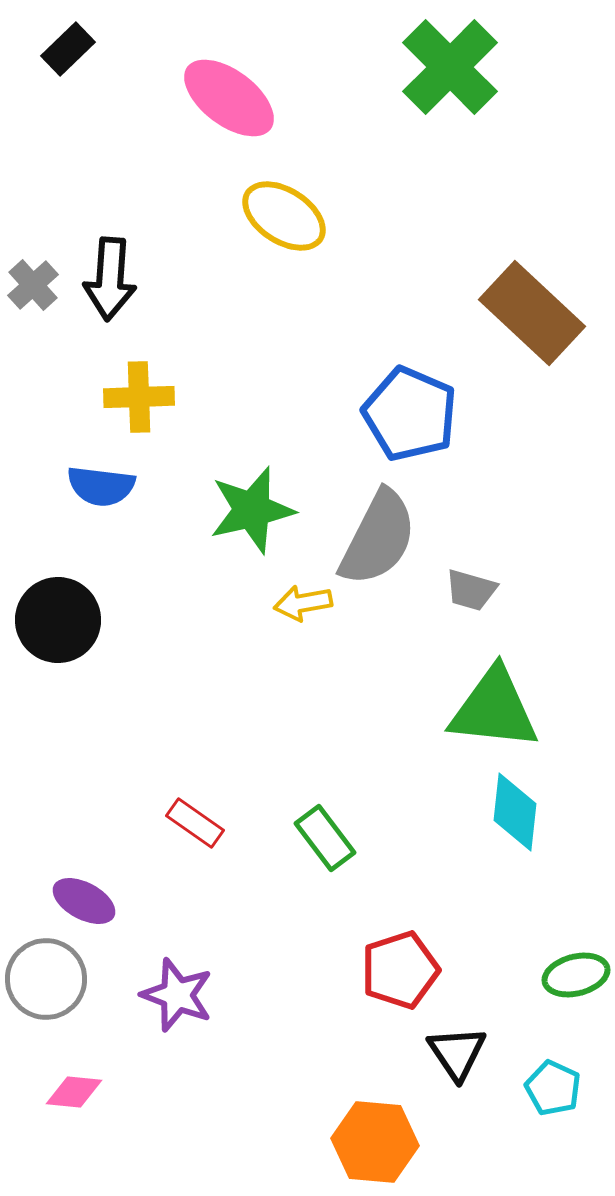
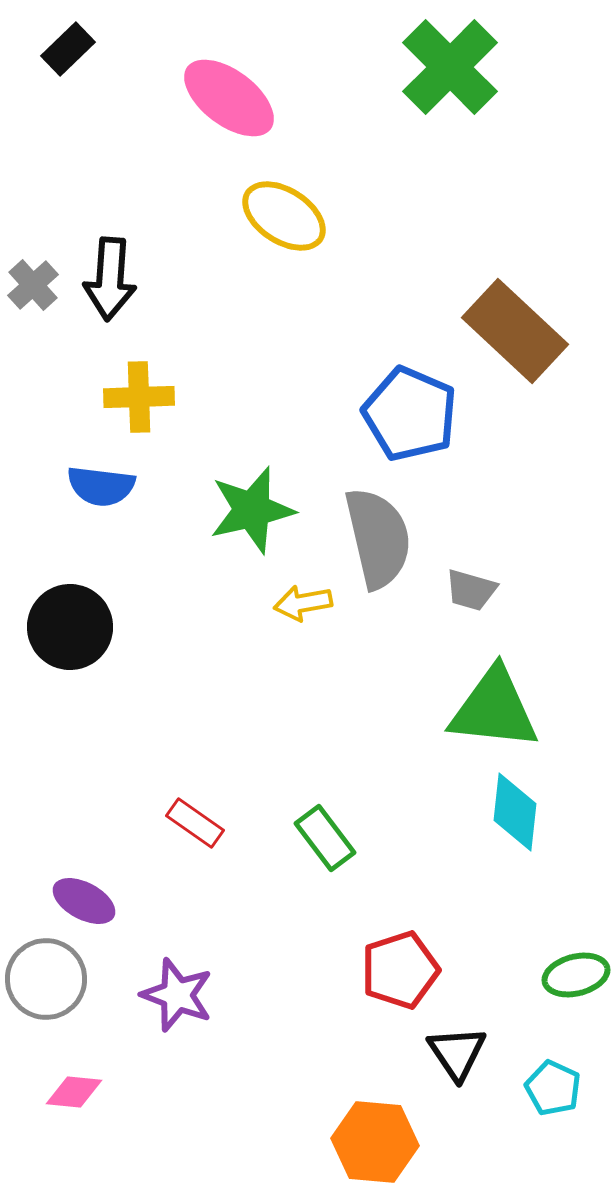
brown rectangle: moved 17 px left, 18 px down
gray semicircle: rotated 40 degrees counterclockwise
black circle: moved 12 px right, 7 px down
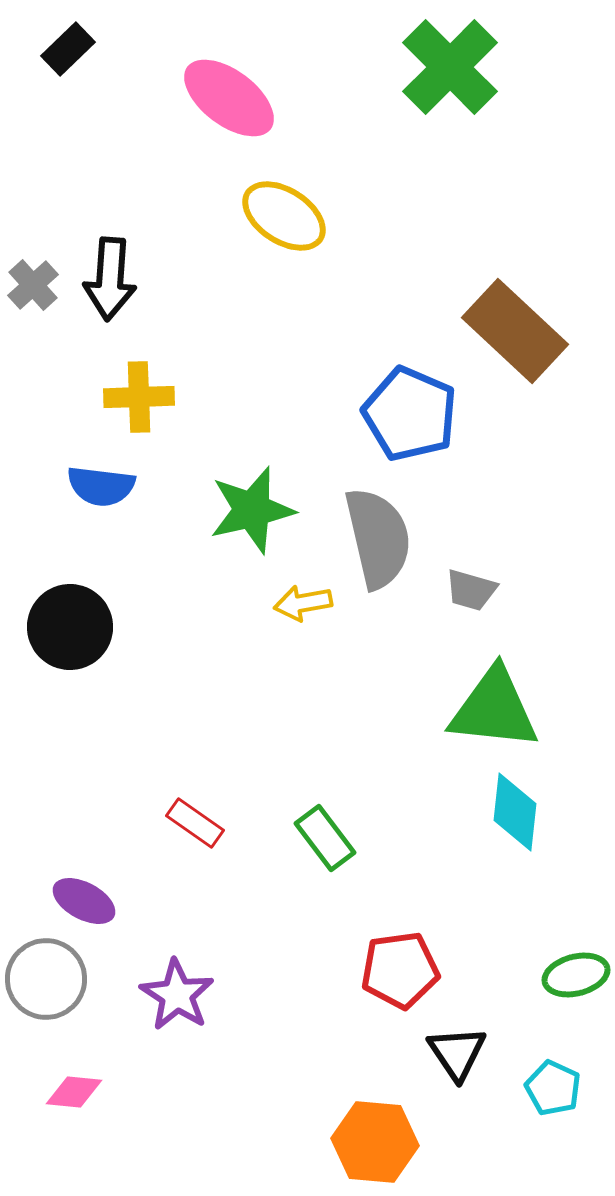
red pentagon: rotated 10 degrees clockwise
purple star: rotated 12 degrees clockwise
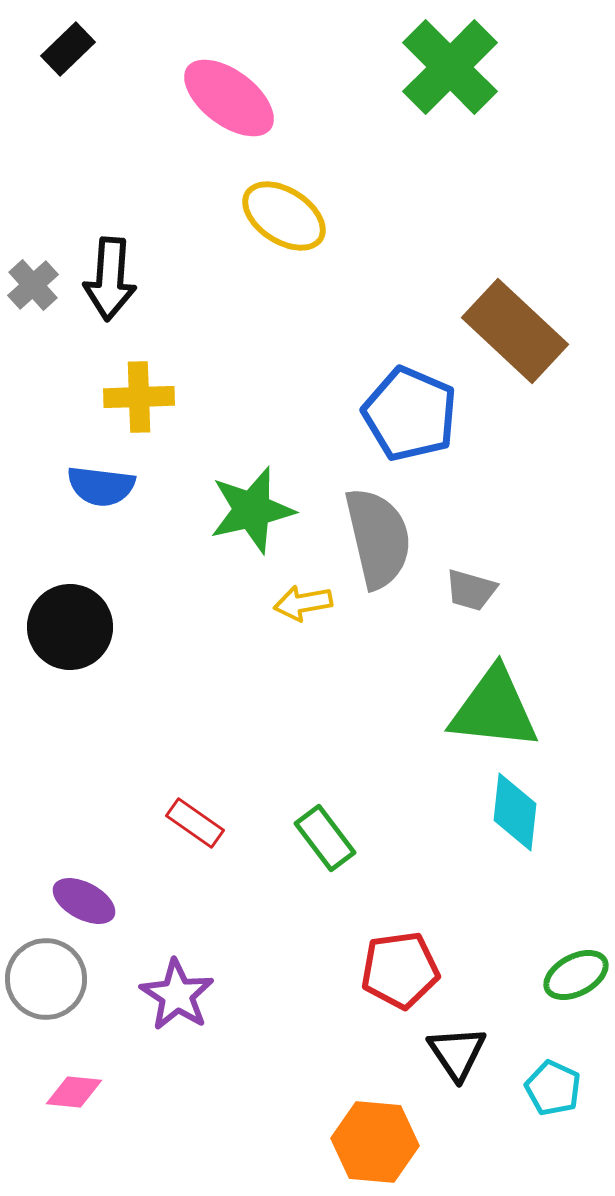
green ellipse: rotated 14 degrees counterclockwise
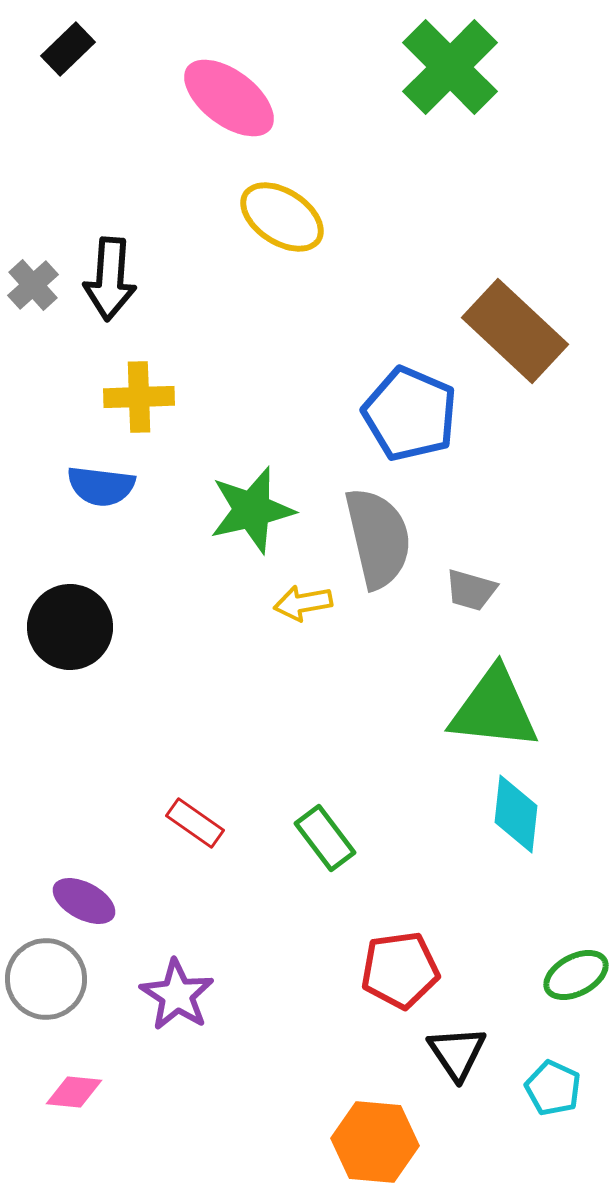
yellow ellipse: moved 2 px left, 1 px down
cyan diamond: moved 1 px right, 2 px down
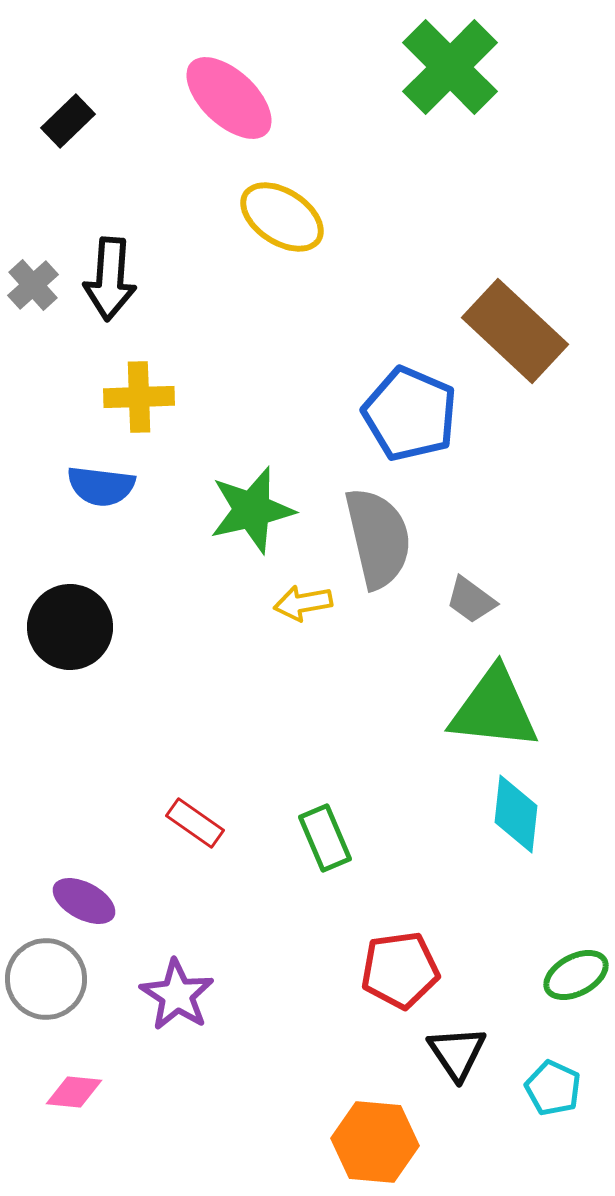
black rectangle: moved 72 px down
pink ellipse: rotated 6 degrees clockwise
gray trapezoid: moved 10 px down; rotated 20 degrees clockwise
green rectangle: rotated 14 degrees clockwise
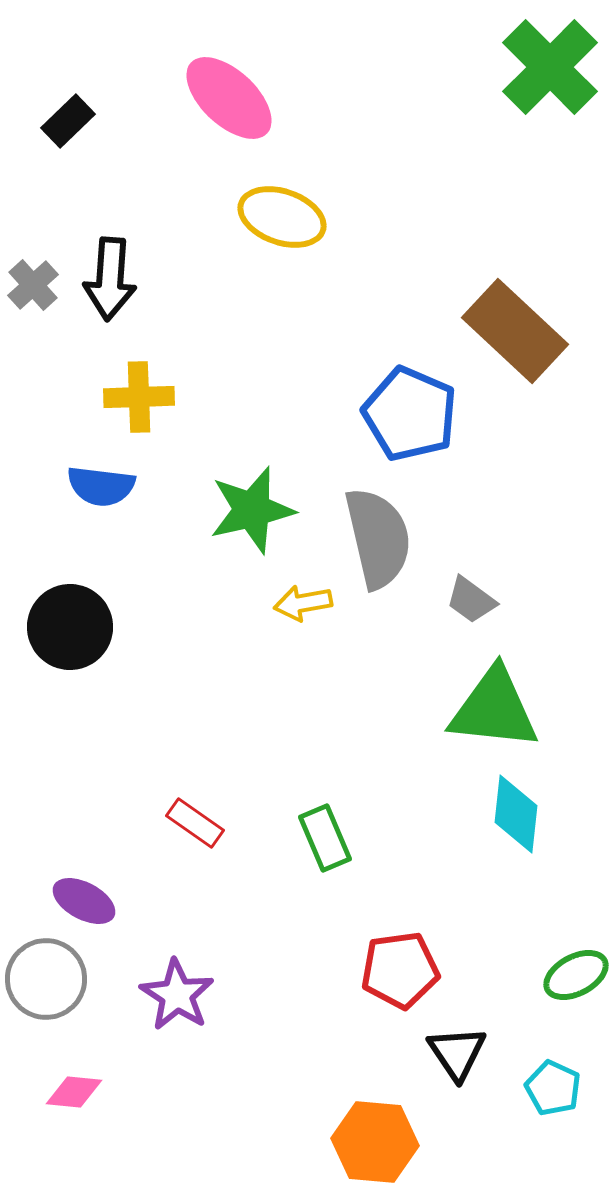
green cross: moved 100 px right
yellow ellipse: rotated 14 degrees counterclockwise
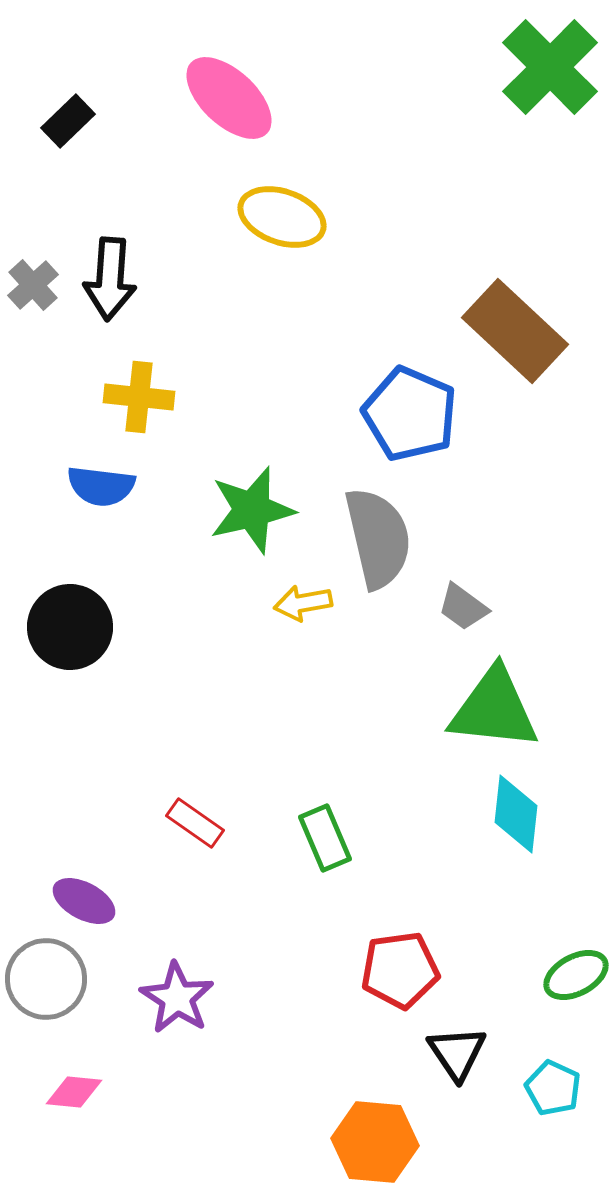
yellow cross: rotated 8 degrees clockwise
gray trapezoid: moved 8 px left, 7 px down
purple star: moved 3 px down
